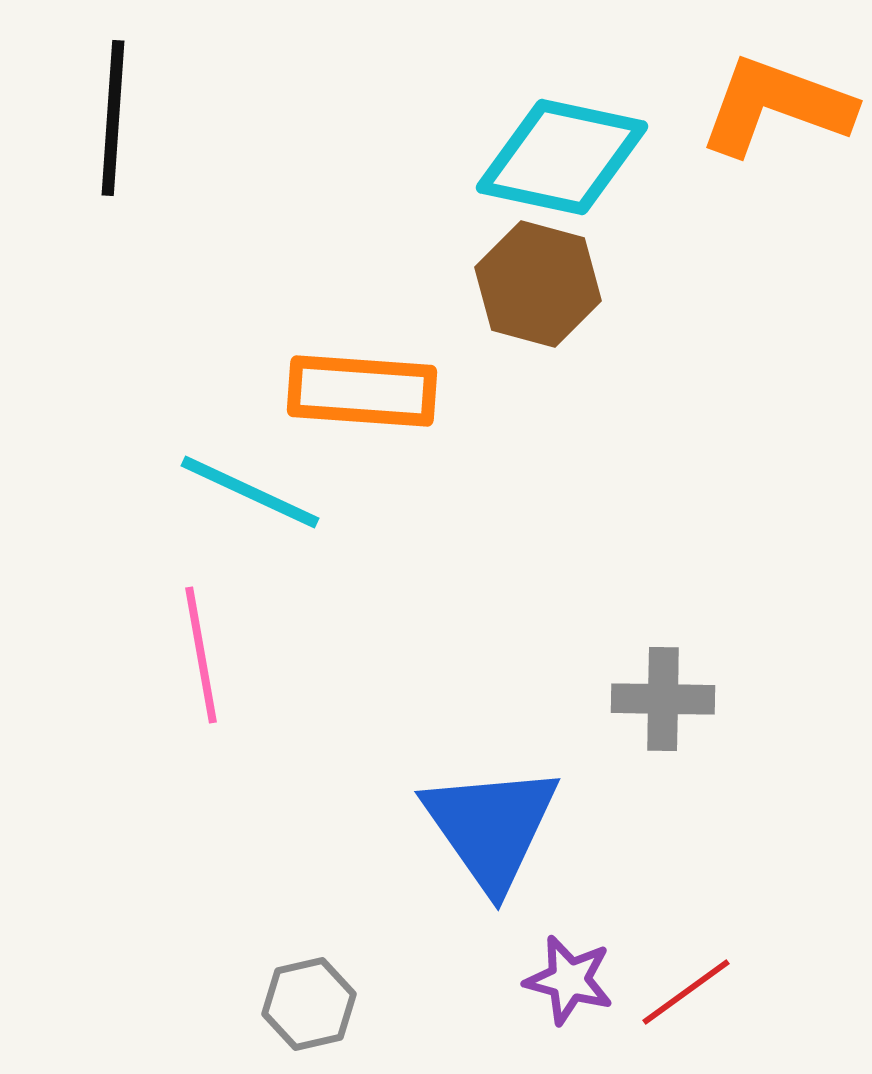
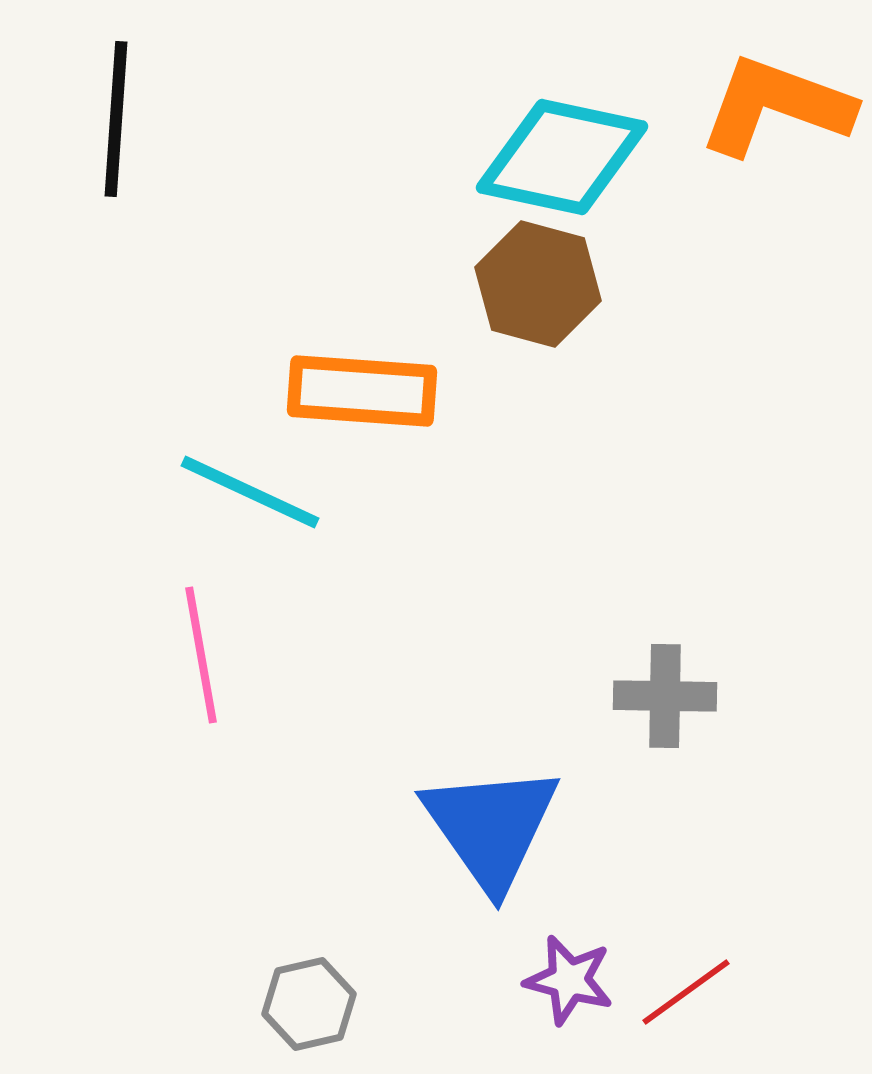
black line: moved 3 px right, 1 px down
gray cross: moved 2 px right, 3 px up
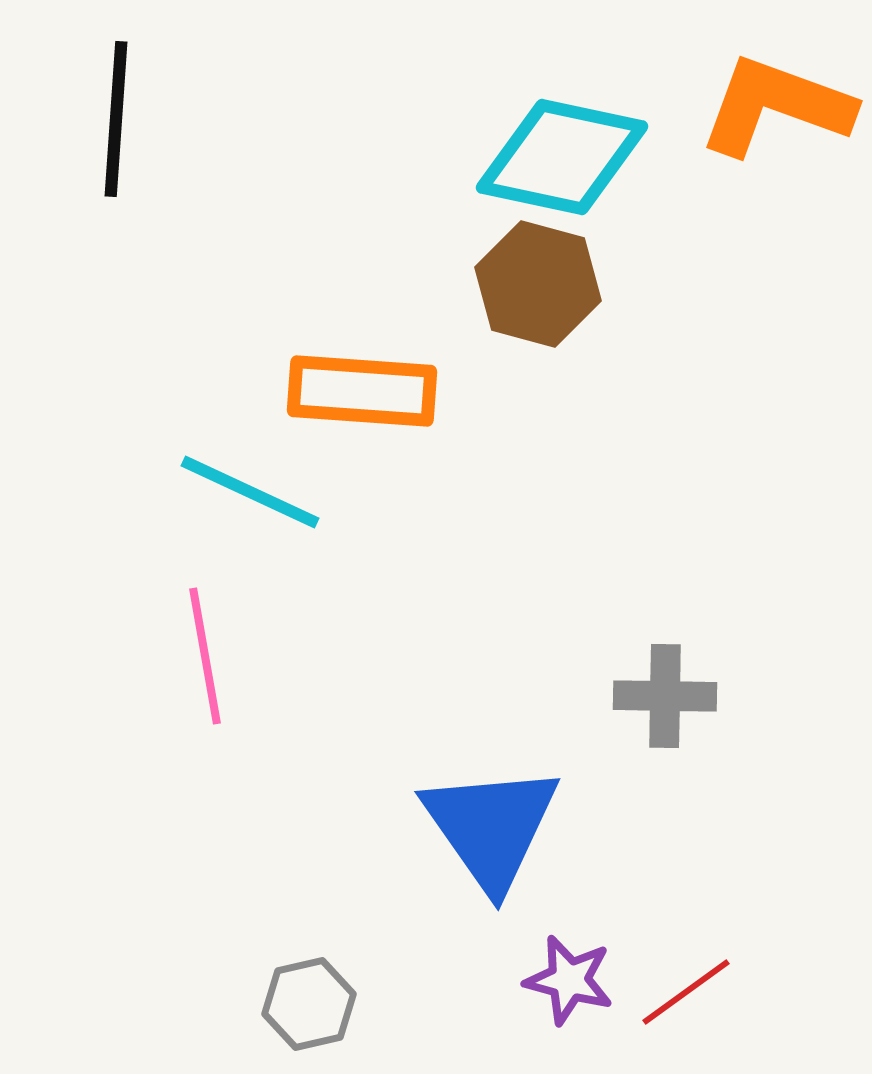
pink line: moved 4 px right, 1 px down
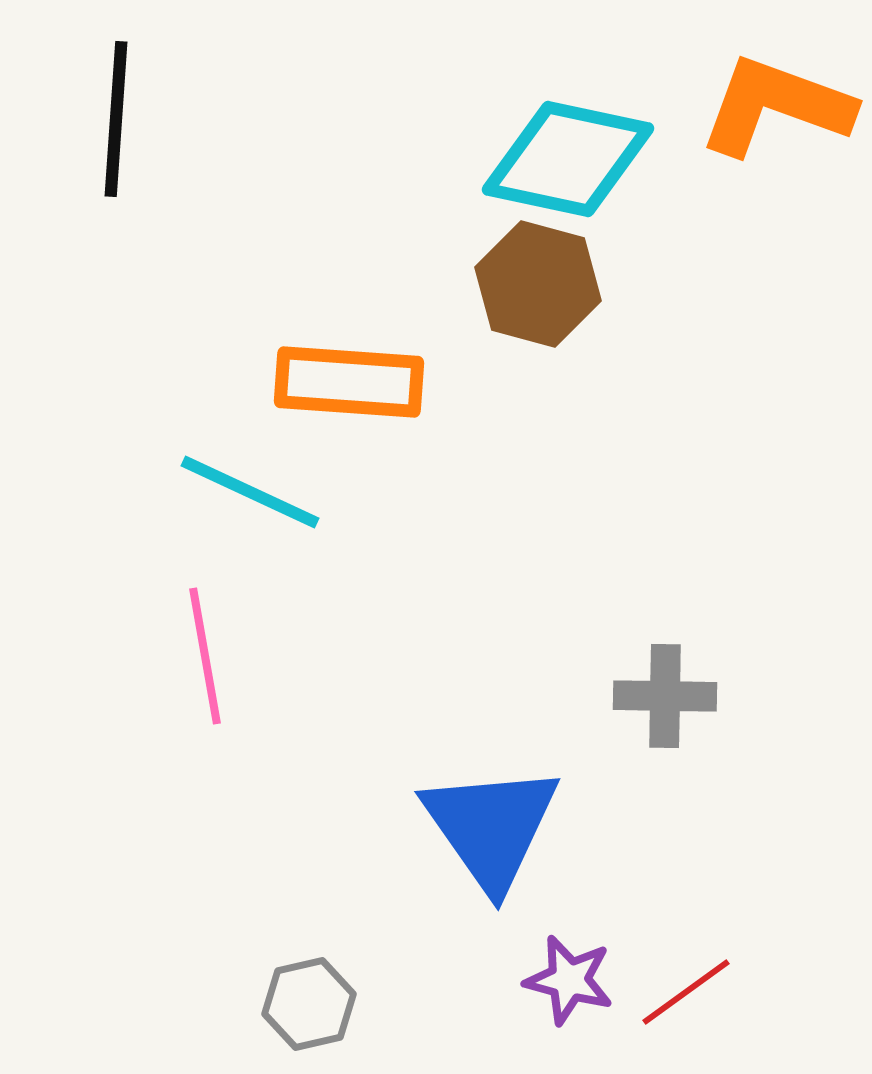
cyan diamond: moved 6 px right, 2 px down
orange rectangle: moved 13 px left, 9 px up
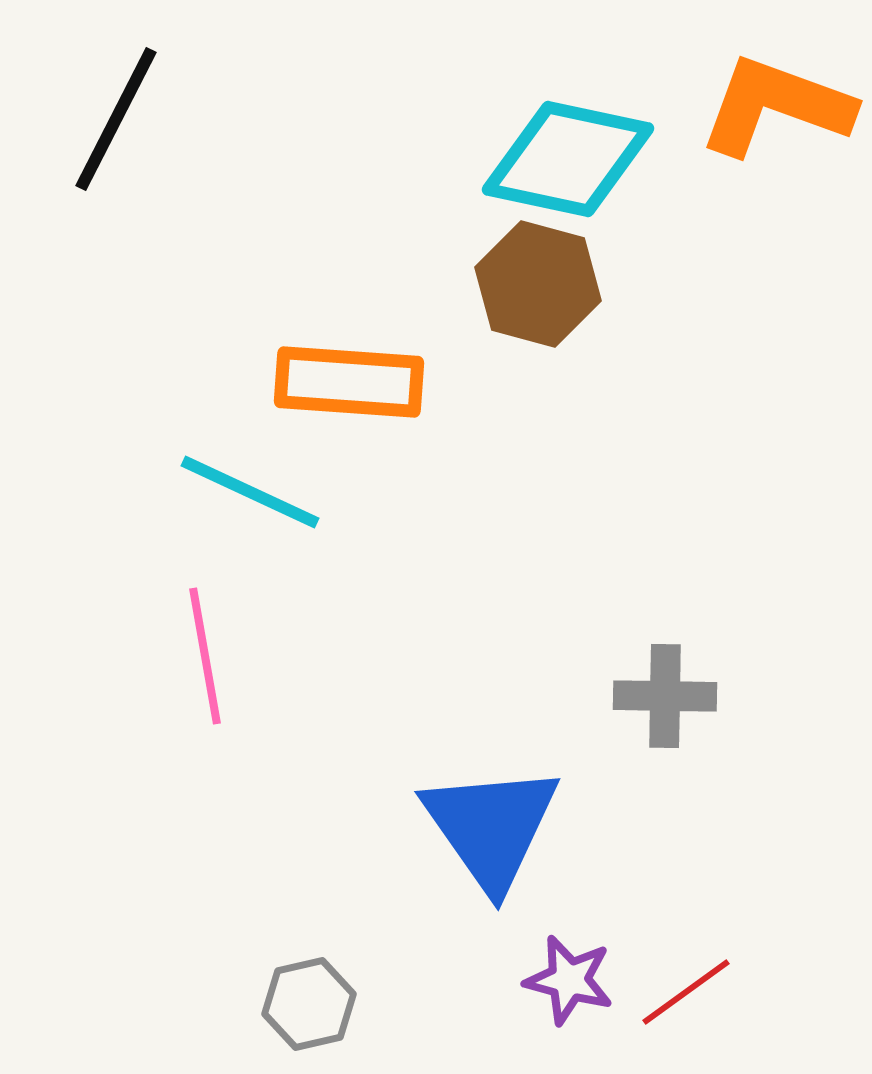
black line: rotated 23 degrees clockwise
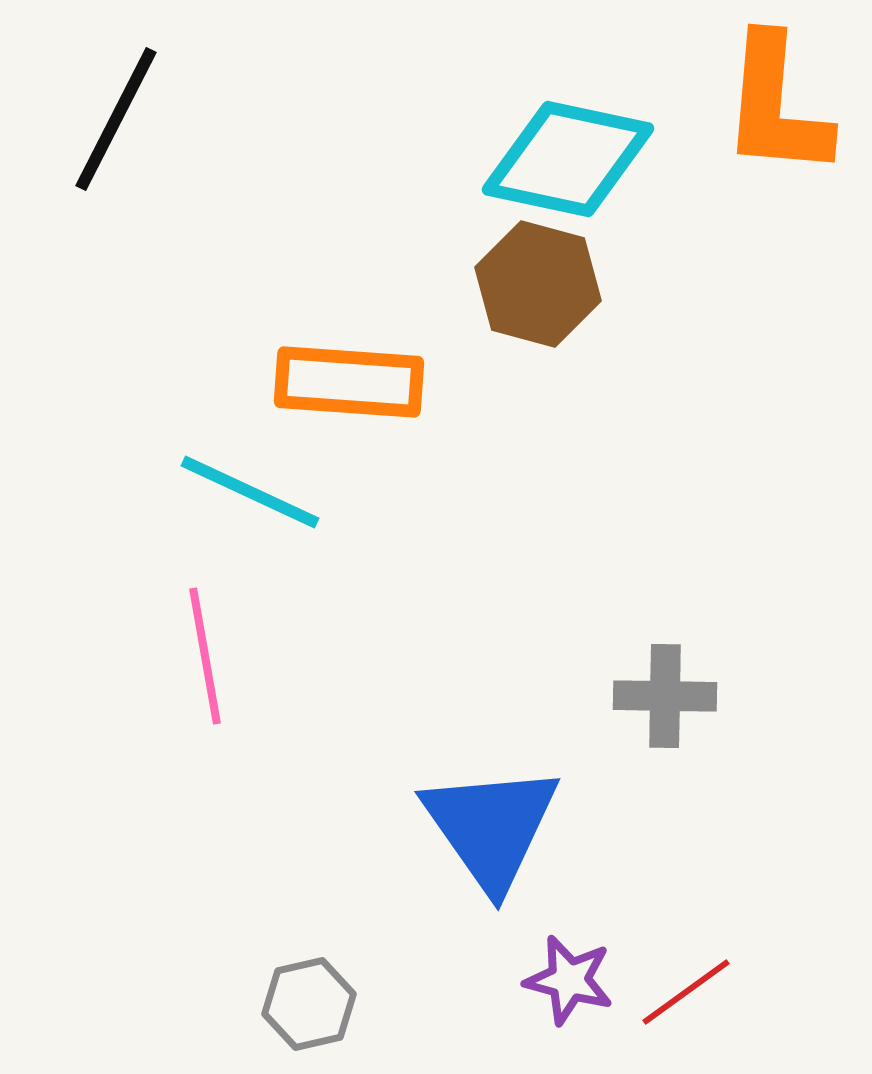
orange L-shape: rotated 105 degrees counterclockwise
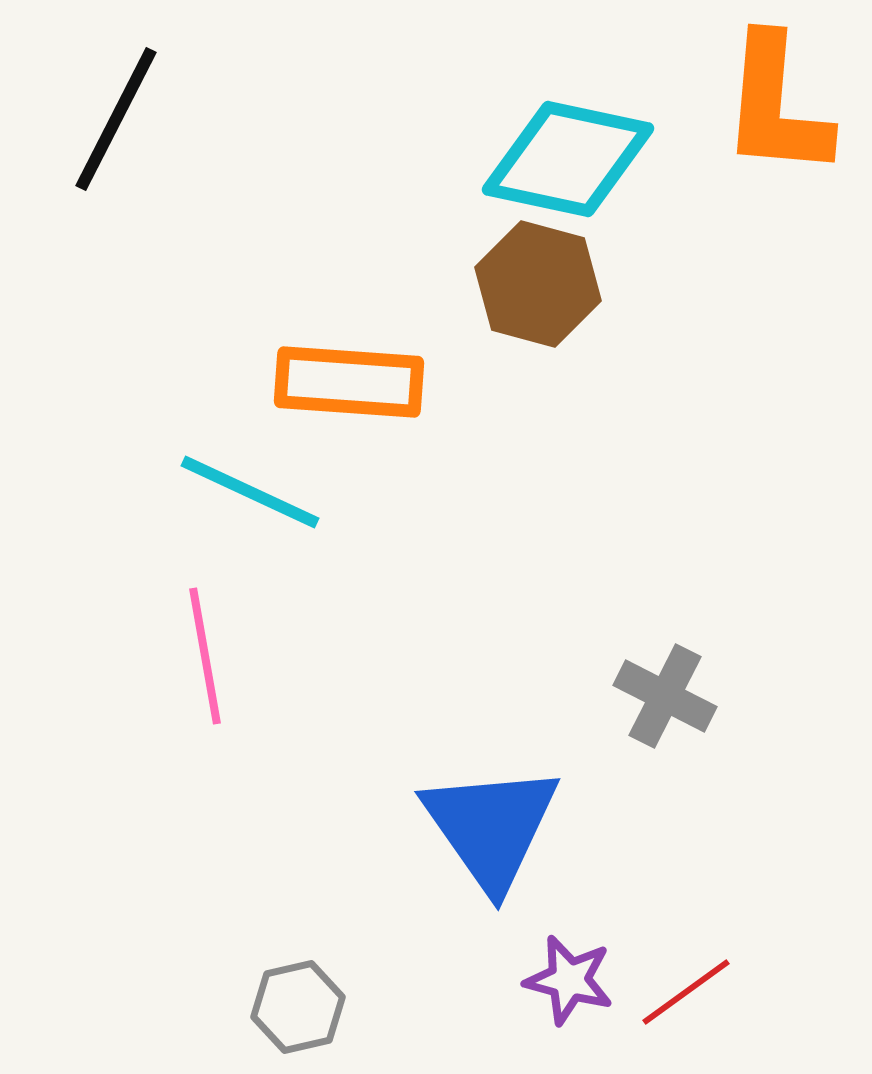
gray cross: rotated 26 degrees clockwise
gray hexagon: moved 11 px left, 3 px down
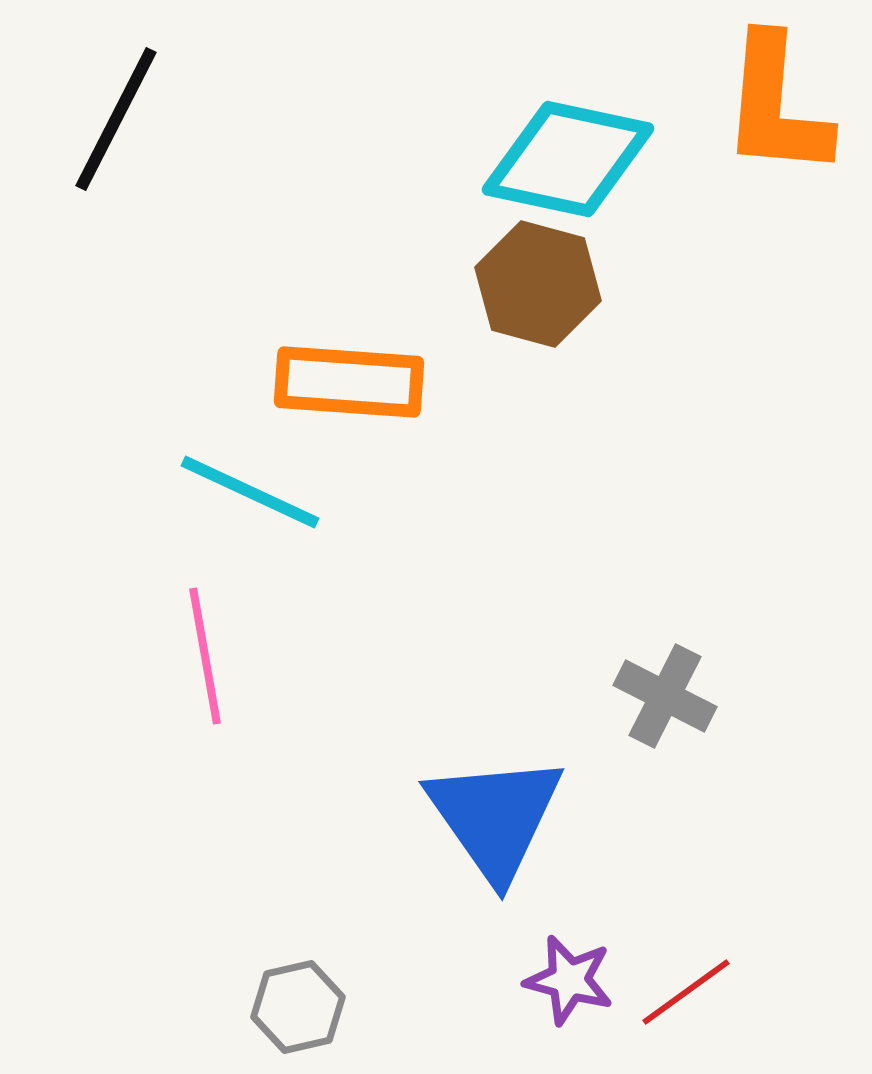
blue triangle: moved 4 px right, 10 px up
